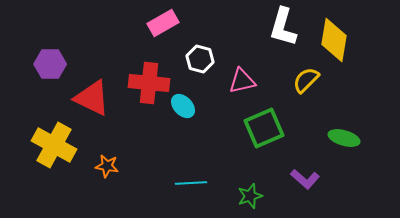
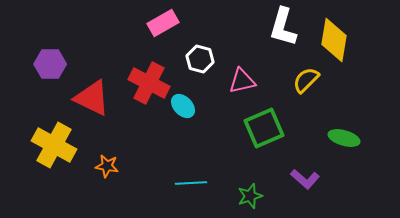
red cross: rotated 21 degrees clockwise
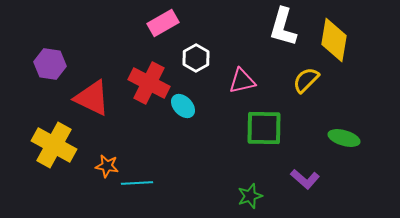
white hexagon: moved 4 px left, 1 px up; rotated 16 degrees clockwise
purple hexagon: rotated 8 degrees clockwise
green square: rotated 24 degrees clockwise
cyan line: moved 54 px left
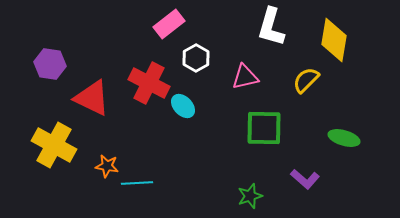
pink rectangle: moved 6 px right, 1 px down; rotated 8 degrees counterclockwise
white L-shape: moved 12 px left
pink triangle: moved 3 px right, 4 px up
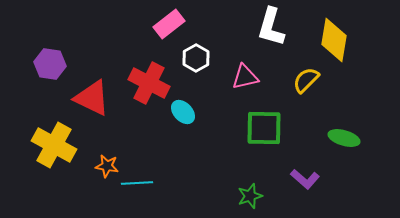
cyan ellipse: moved 6 px down
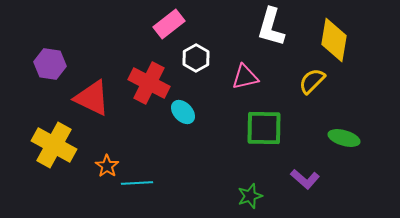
yellow semicircle: moved 6 px right, 1 px down
orange star: rotated 25 degrees clockwise
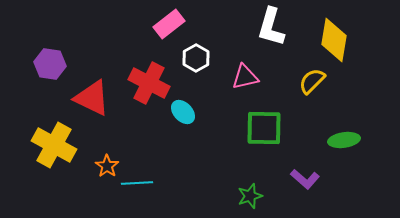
green ellipse: moved 2 px down; rotated 24 degrees counterclockwise
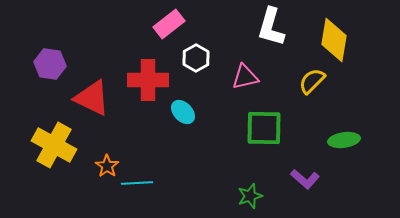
red cross: moved 1 px left, 3 px up; rotated 27 degrees counterclockwise
